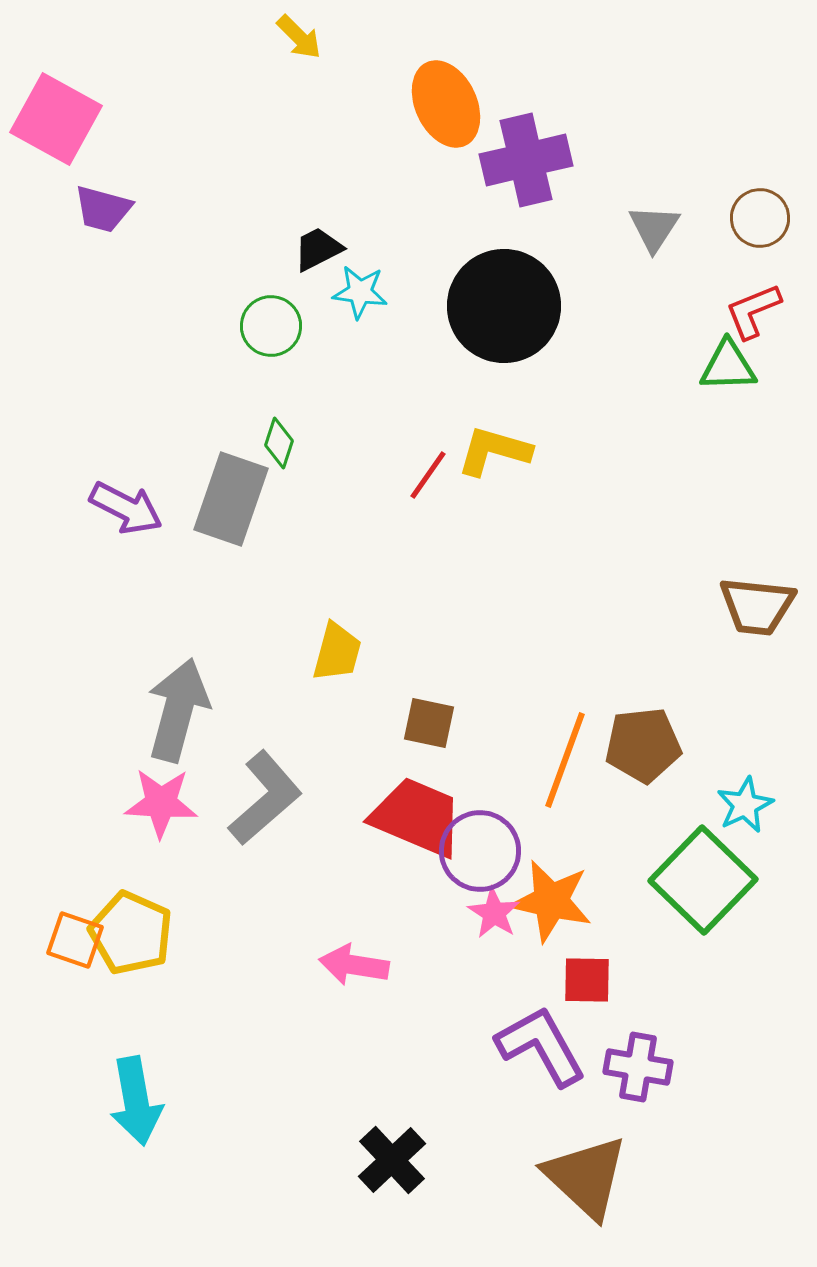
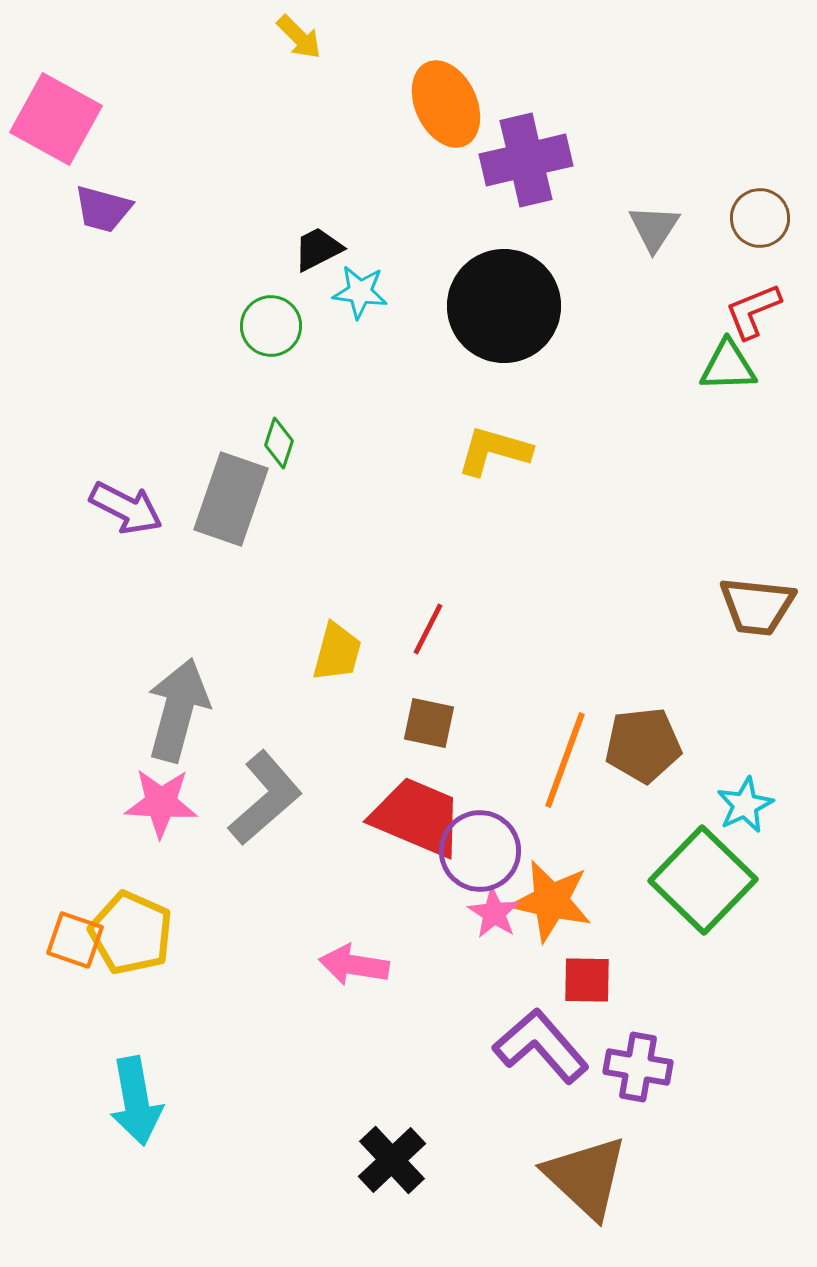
red line at (428, 475): moved 154 px down; rotated 8 degrees counterclockwise
purple L-shape at (541, 1046): rotated 12 degrees counterclockwise
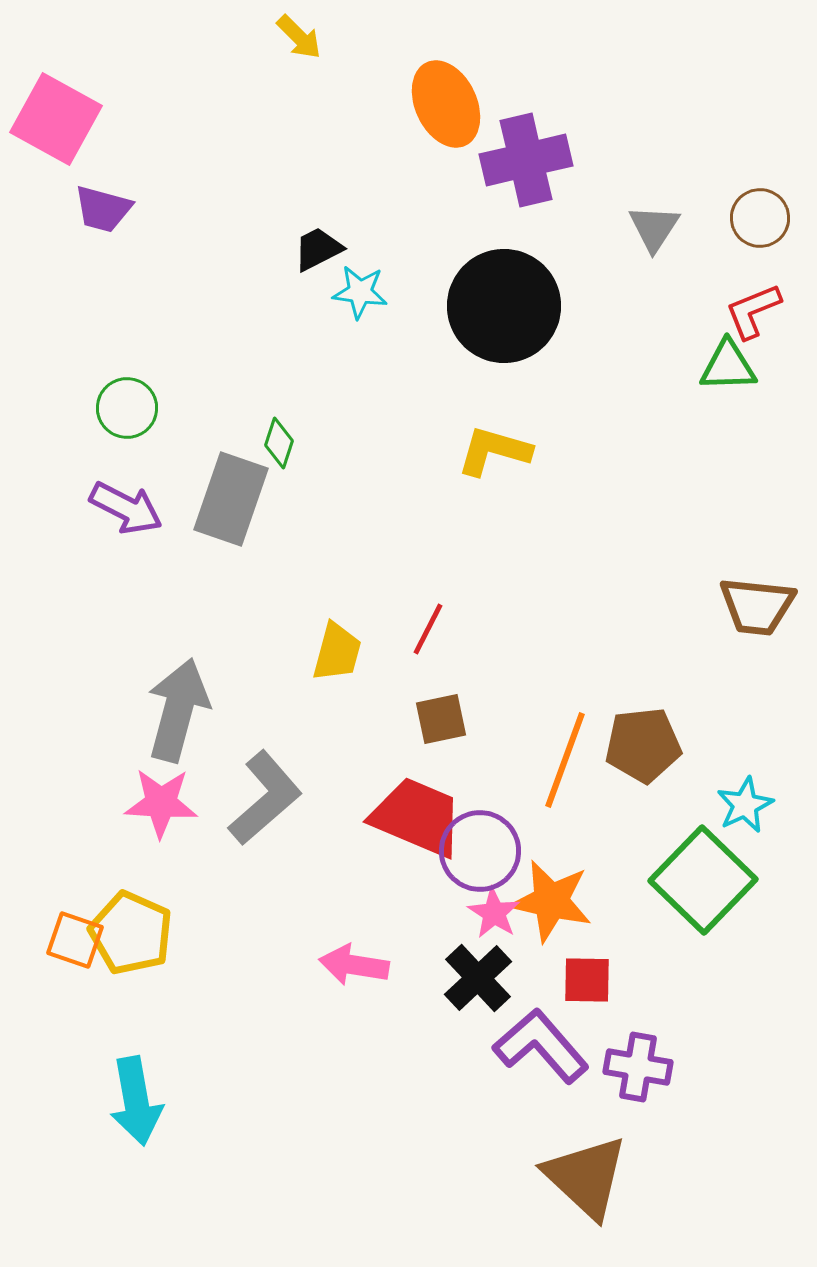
green circle at (271, 326): moved 144 px left, 82 px down
brown square at (429, 723): moved 12 px right, 4 px up; rotated 24 degrees counterclockwise
black cross at (392, 1160): moved 86 px right, 182 px up
